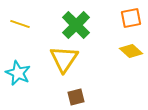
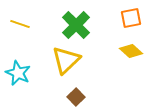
yellow triangle: moved 2 px right, 1 px down; rotated 12 degrees clockwise
brown square: rotated 30 degrees counterclockwise
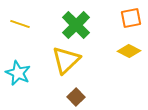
yellow diamond: moved 2 px left; rotated 15 degrees counterclockwise
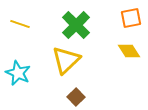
yellow diamond: rotated 30 degrees clockwise
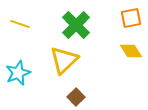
yellow diamond: moved 2 px right
yellow triangle: moved 2 px left
cyan star: rotated 25 degrees clockwise
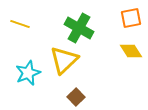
green cross: moved 3 px right, 3 px down; rotated 16 degrees counterclockwise
cyan star: moved 10 px right
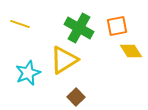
orange square: moved 14 px left, 8 px down
yellow triangle: rotated 12 degrees clockwise
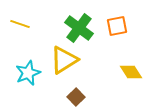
green cross: rotated 8 degrees clockwise
yellow diamond: moved 21 px down
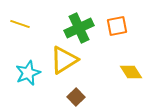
green cross: rotated 28 degrees clockwise
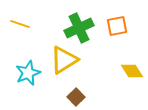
yellow diamond: moved 1 px right, 1 px up
